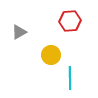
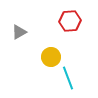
yellow circle: moved 2 px down
cyan line: moved 2 px left; rotated 20 degrees counterclockwise
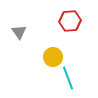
gray triangle: rotated 35 degrees counterclockwise
yellow circle: moved 2 px right
